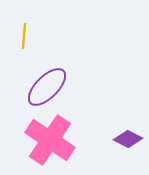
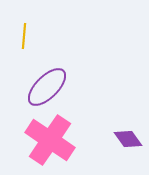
purple diamond: rotated 28 degrees clockwise
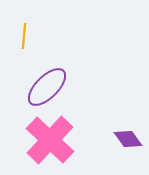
pink cross: rotated 9 degrees clockwise
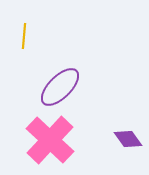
purple ellipse: moved 13 px right
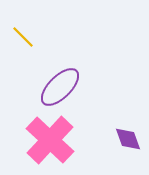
yellow line: moved 1 px left, 1 px down; rotated 50 degrees counterclockwise
purple diamond: rotated 16 degrees clockwise
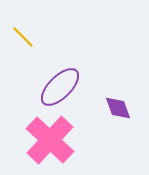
purple diamond: moved 10 px left, 31 px up
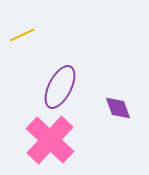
yellow line: moved 1 px left, 2 px up; rotated 70 degrees counterclockwise
purple ellipse: rotated 18 degrees counterclockwise
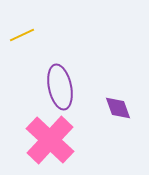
purple ellipse: rotated 39 degrees counterclockwise
